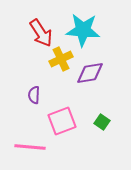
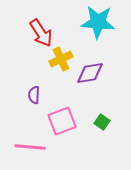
cyan star: moved 15 px right, 8 px up
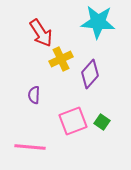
purple diamond: moved 1 px down; rotated 40 degrees counterclockwise
pink square: moved 11 px right
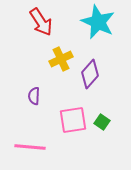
cyan star: rotated 20 degrees clockwise
red arrow: moved 11 px up
purple semicircle: moved 1 px down
pink square: moved 1 px up; rotated 12 degrees clockwise
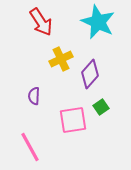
green square: moved 1 px left, 15 px up; rotated 21 degrees clockwise
pink line: rotated 56 degrees clockwise
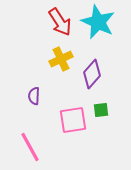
red arrow: moved 19 px right
purple diamond: moved 2 px right
green square: moved 3 px down; rotated 28 degrees clockwise
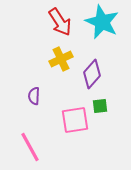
cyan star: moved 4 px right
green square: moved 1 px left, 4 px up
pink square: moved 2 px right
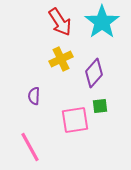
cyan star: rotated 12 degrees clockwise
purple diamond: moved 2 px right, 1 px up
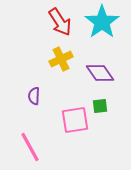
purple diamond: moved 6 px right; rotated 76 degrees counterclockwise
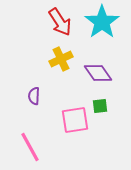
purple diamond: moved 2 px left
